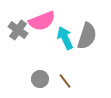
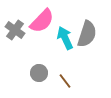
pink semicircle: rotated 24 degrees counterclockwise
gray cross: moved 3 px left
gray semicircle: moved 2 px up
gray circle: moved 1 px left, 6 px up
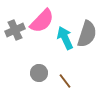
gray cross: rotated 30 degrees clockwise
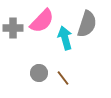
gray cross: moved 2 px left, 2 px up; rotated 24 degrees clockwise
gray semicircle: moved 10 px up
cyan arrow: rotated 10 degrees clockwise
brown line: moved 2 px left, 3 px up
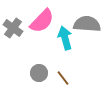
gray semicircle: rotated 104 degrees counterclockwise
gray cross: rotated 36 degrees clockwise
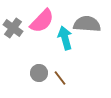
brown line: moved 3 px left
